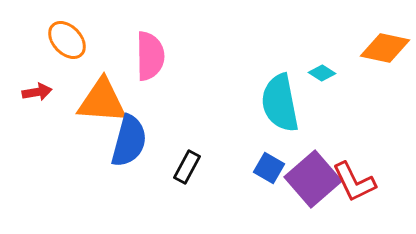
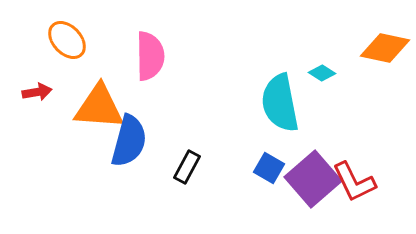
orange triangle: moved 3 px left, 6 px down
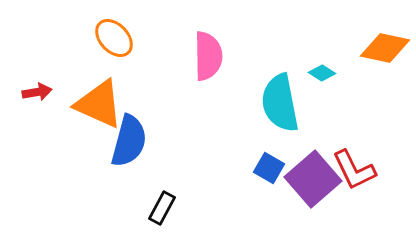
orange ellipse: moved 47 px right, 2 px up
pink semicircle: moved 58 px right
orange triangle: moved 3 px up; rotated 20 degrees clockwise
black rectangle: moved 25 px left, 41 px down
red L-shape: moved 12 px up
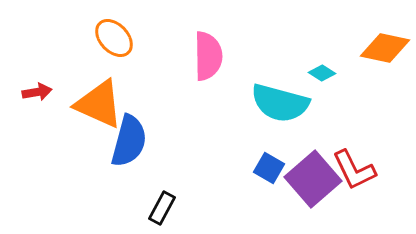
cyan semicircle: rotated 64 degrees counterclockwise
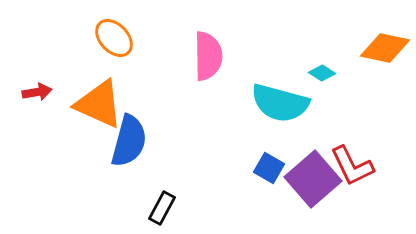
red L-shape: moved 2 px left, 4 px up
